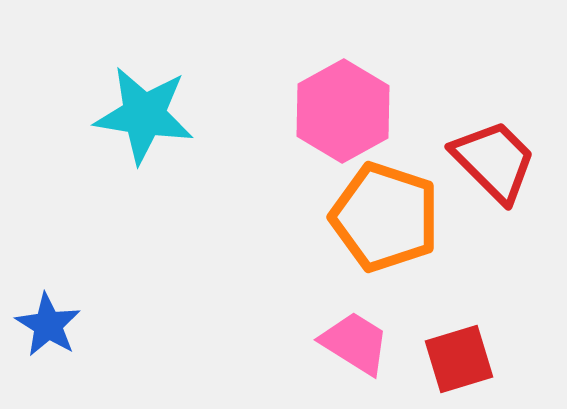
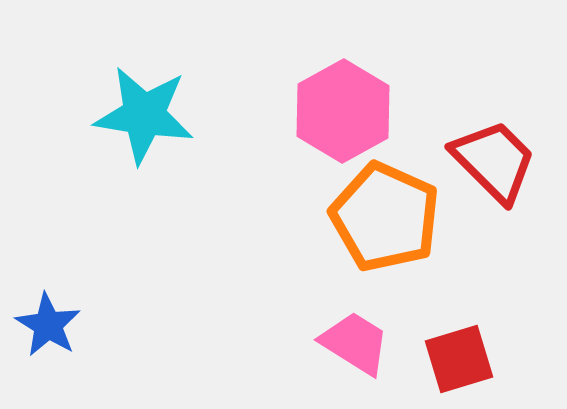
orange pentagon: rotated 6 degrees clockwise
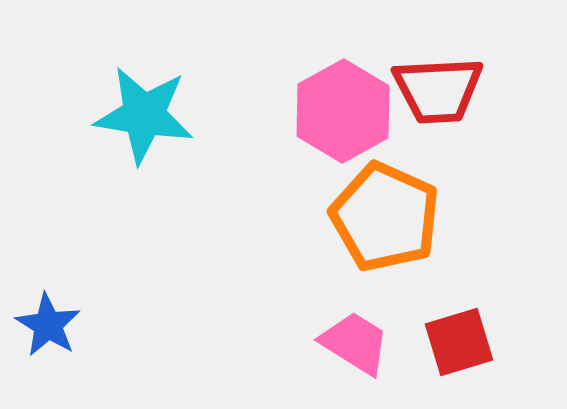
red trapezoid: moved 56 px left, 71 px up; rotated 132 degrees clockwise
red square: moved 17 px up
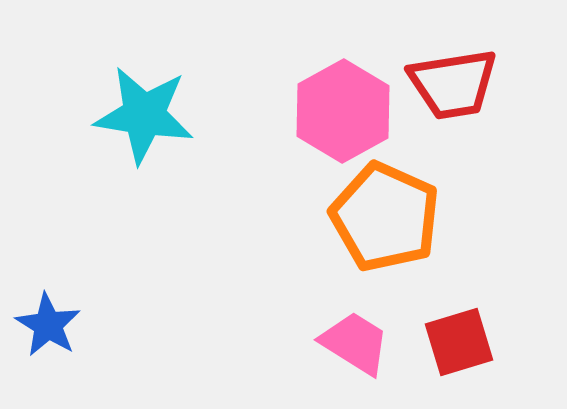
red trapezoid: moved 15 px right, 6 px up; rotated 6 degrees counterclockwise
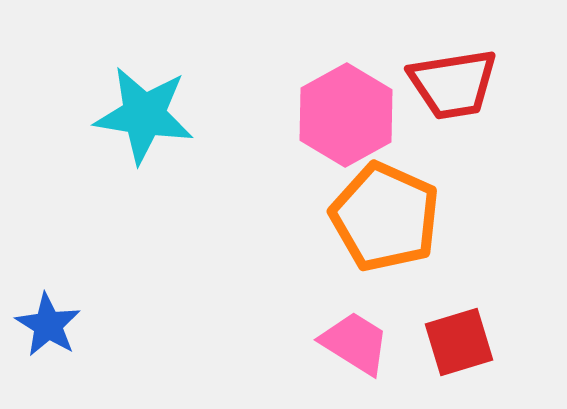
pink hexagon: moved 3 px right, 4 px down
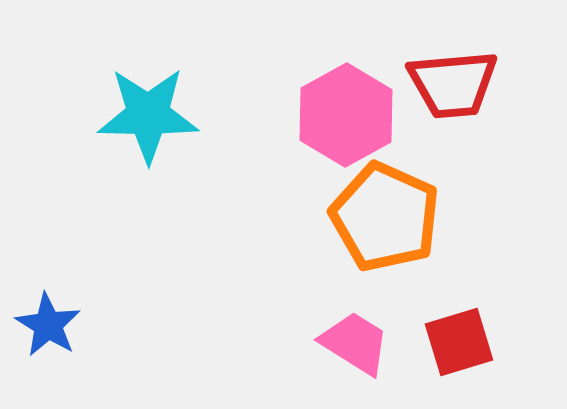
red trapezoid: rotated 4 degrees clockwise
cyan star: moved 4 px right; rotated 8 degrees counterclockwise
